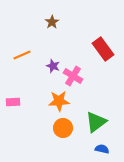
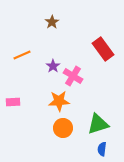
purple star: rotated 16 degrees clockwise
green triangle: moved 2 px right, 2 px down; rotated 20 degrees clockwise
blue semicircle: rotated 96 degrees counterclockwise
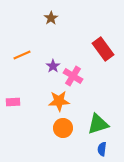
brown star: moved 1 px left, 4 px up
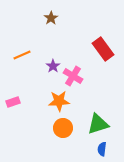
pink rectangle: rotated 16 degrees counterclockwise
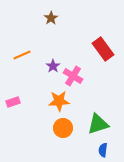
blue semicircle: moved 1 px right, 1 px down
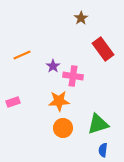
brown star: moved 30 px right
pink cross: rotated 24 degrees counterclockwise
